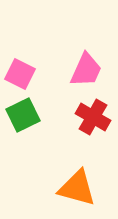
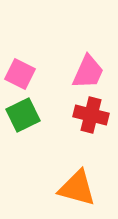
pink trapezoid: moved 2 px right, 2 px down
red cross: moved 2 px left, 2 px up; rotated 16 degrees counterclockwise
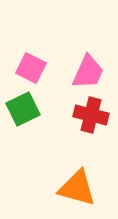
pink square: moved 11 px right, 6 px up
green square: moved 6 px up
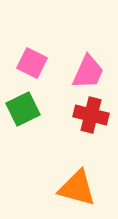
pink square: moved 1 px right, 5 px up
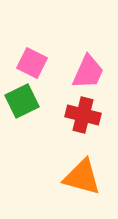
green square: moved 1 px left, 8 px up
red cross: moved 8 px left
orange triangle: moved 5 px right, 11 px up
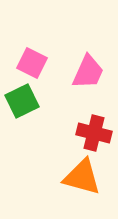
red cross: moved 11 px right, 18 px down
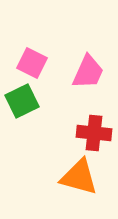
red cross: rotated 8 degrees counterclockwise
orange triangle: moved 3 px left
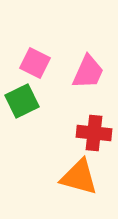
pink square: moved 3 px right
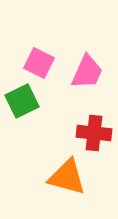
pink square: moved 4 px right
pink trapezoid: moved 1 px left
orange triangle: moved 12 px left
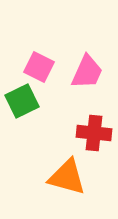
pink square: moved 4 px down
